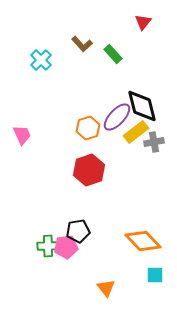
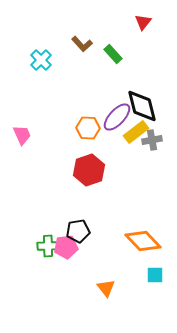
orange hexagon: rotated 20 degrees clockwise
gray cross: moved 2 px left, 2 px up
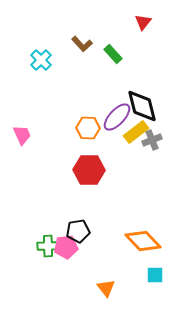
gray cross: rotated 12 degrees counterclockwise
red hexagon: rotated 20 degrees clockwise
